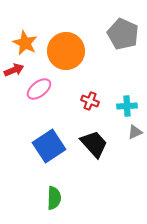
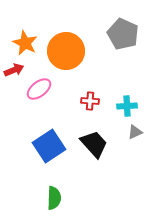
red cross: rotated 18 degrees counterclockwise
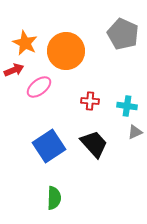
pink ellipse: moved 2 px up
cyan cross: rotated 12 degrees clockwise
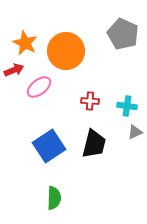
black trapezoid: rotated 56 degrees clockwise
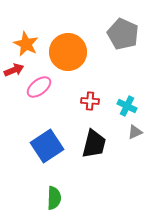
orange star: moved 1 px right, 1 px down
orange circle: moved 2 px right, 1 px down
cyan cross: rotated 18 degrees clockwise
blue square: moved 2 px left
